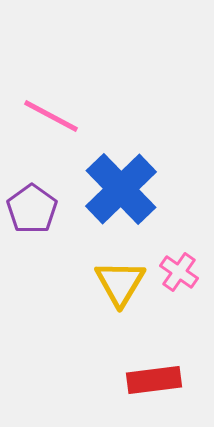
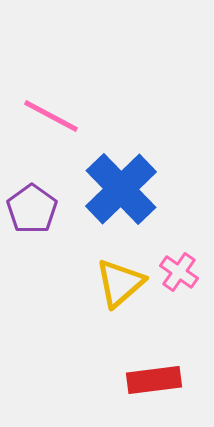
yellow triangle: rotated 18 degrees clockwise
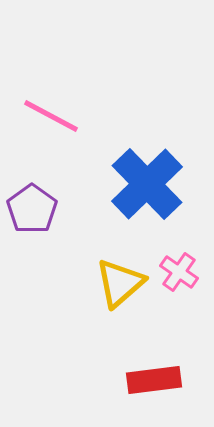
blue cross: moved 26 px right, 5 px up
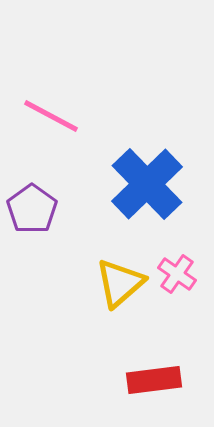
pink cross: moved 2 px left, 2 px down
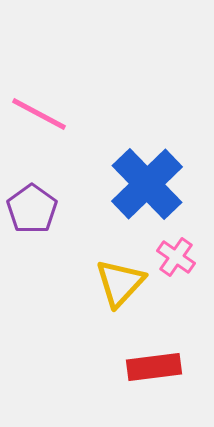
pink line: moved 12 px left, 2 px up
pink cross: moved 1 px left, 17 px up
yellow triangle: rotated 6 degrees counterclockwise
red rectangle: moved 13 px up
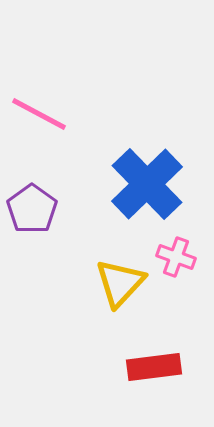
pink cross: rotated 15 degrees counterclockwise
